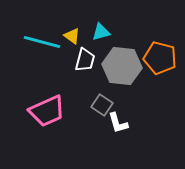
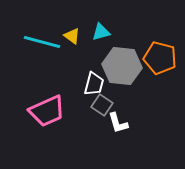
white trapezoid: moved 9 px right, 24 px down
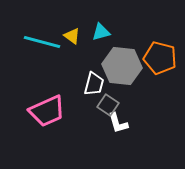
gray square: moved 6 px right
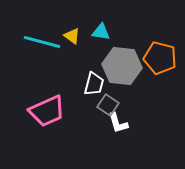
cyan triangle: rotated 24 degrees clockwise
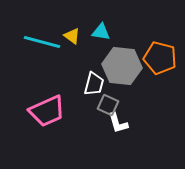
gray square: rotated 10 degrees counterclockwise
